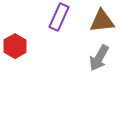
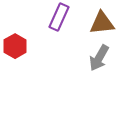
brown triangle: moved 2 px down
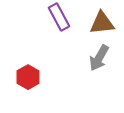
purple rectangle: rotated 52 degrees counterclockwise
red hexagon: moved 13 px right, 31 px down
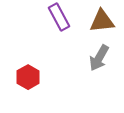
brown triangle: moved 2 px up
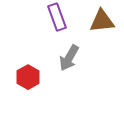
purple rectangle: moved 2 px left; rotated 8 degrees clockwise
gray arrow: moved 30 px left
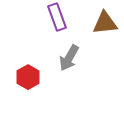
brown triangle: moved 3 px right, 2 px down
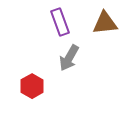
purple rectangle: moved 3 px right, 5 px down
red hexagon: moved 4 px right, 9 px down
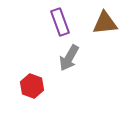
red hexagon: rotated 10 degrees counterclockwise
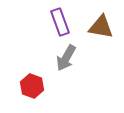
brown triangle: moved 4 px left, 4 px down; rotated 16 degrees clockwise
gray arrow: moved 3 px left
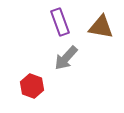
gray arrow: rotated 12 degrees clockwise
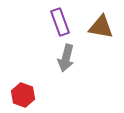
gray arrow: rotated 28 degrees counterclockwise
red hexagon: moved 9 px left, 9 px down
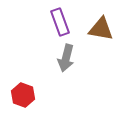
brown triangle: moved 2 px down
